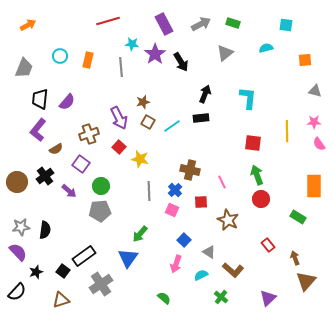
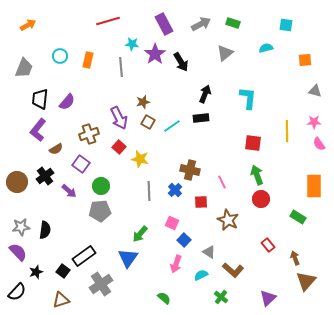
pink square at (172, 210): moved 13 px down
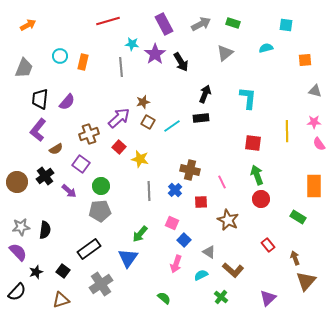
orange rectangle at (88, 60): moved 5 px left, 2 px down
purple arrow at (119, 118): rotated 105 degrees counterclockwise
black rectangle at (84, 256): moved 5 px right, 7 px up
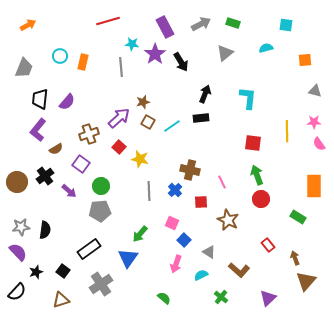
purple rectangle at (164, 24): moved 1 px right, 3 px down
brown L-shape at (233, 270): moved 6 px right
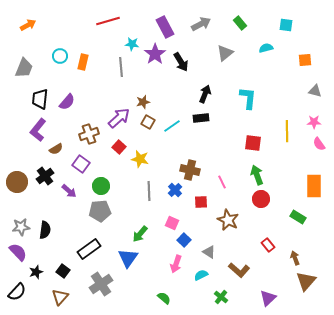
green rectangle at (233, 23): moved 7 px right; rotated 32 degrees clockwise
brown triangle at (61, 300): moved 1 px left, 3 px up; rotated 30 degrees counterclockwise
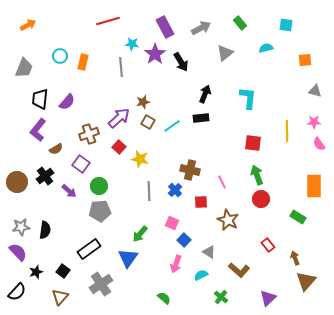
gray arrow at (201, 24): moved 4 px down
green circle at (101, 186): moved 2 px left
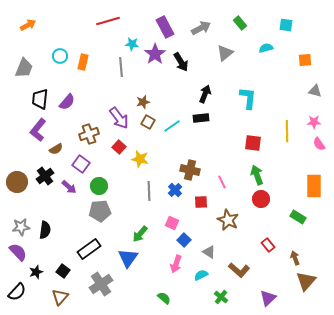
purple arrow at (119, 118): rotated 95 degrees clockwise
purple arrow at (69, 191): moved 4 px up
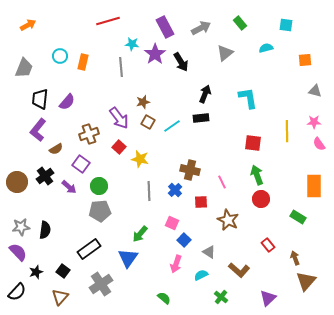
cyan L-shape at (248, 98): rotated 15 degrees counterclockwise
